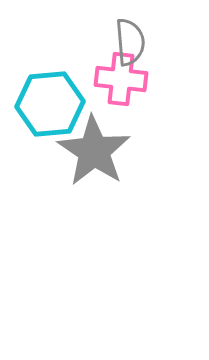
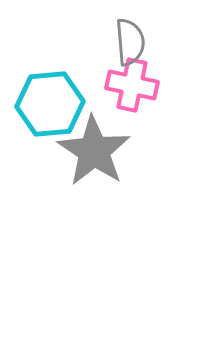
pink cross: moved 11 px right, 6 px down; rotated 6 degrees clockwise
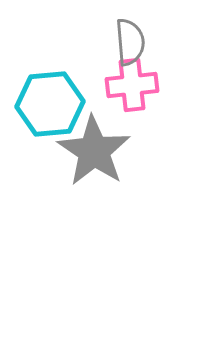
pink cross: rotated 18 degrees counterclockwise
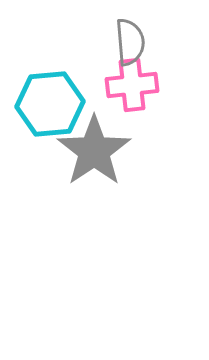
gray star: rotated 4 degrees clockwise
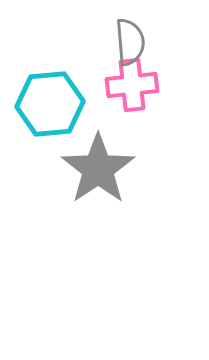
gray star: moved 4 px right, 18 px down
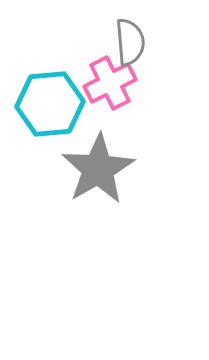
pink cross: moved 22 px left, 2 px up; rotated 21 degrees counterclockwise
gray star: rotated 4 degrees clockwise
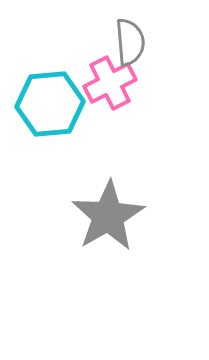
gray star: moved 10 px right, 47 px down
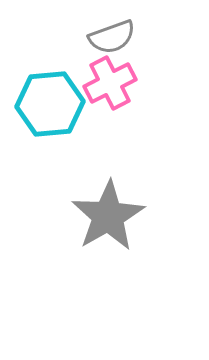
gray semicircle: moved 18 px left, 5 px up; rotated 75 degrees clockwise
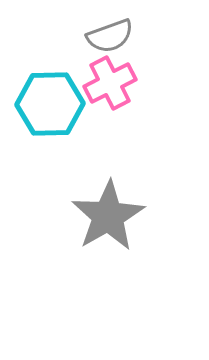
gray semicircle: moved 2 px left, 1 px up
cyan hexagon: rotated 4 degrees clockwise
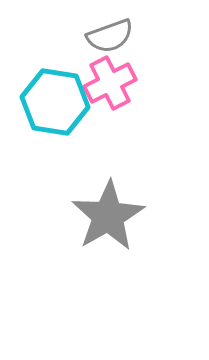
cyan hexagon: moved 5 px right, 2 px up; rotated 10 degrees clockwise
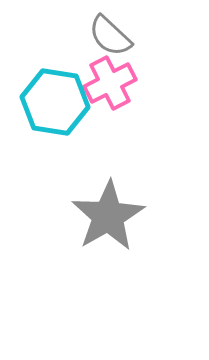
gray semicircle: rotated 63 degrees clockwise
